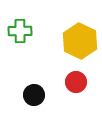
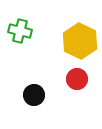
green cross: rotated 15 degrees clockwise
red circle: moved 1 px right, 3 px up
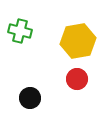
yellow hexagon: moved 2 px left; rotated 24 degrees clockwise
black circle: moved 4 px left, 3 px down
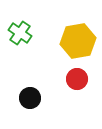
green cross: moved 2 px down; rotated 20 degrees clockwise
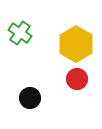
yellow hexagon: moved 2 px left, 3 px down; rotated 20 degrees counterclockwise
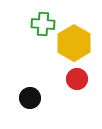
green cross: moved 23 px right, 9 px up; rotated 30 degrees counterclockwise
yellow hexagon: moved 2 px left, 1 px up
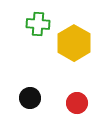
green cross: moved 5 px left
red circle: moved 24 px down
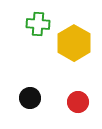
red circle: moved 1 px right, 1 px up
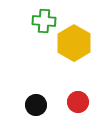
green cross: moved 6 px right, 3 px up
black circle: moved 6 px right, 7 px down
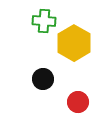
black circle: moved 7 px right, 26 px up
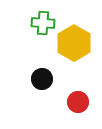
green cross: moved 1 px left, 2 px down
black circle: moved 1 px left
